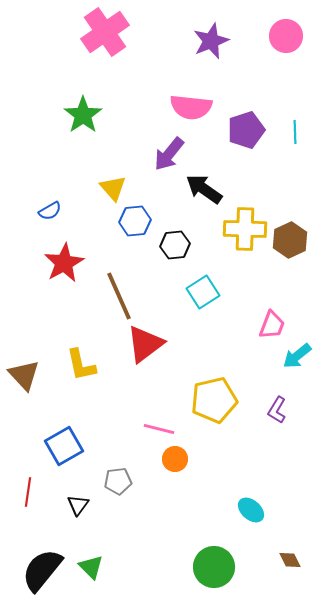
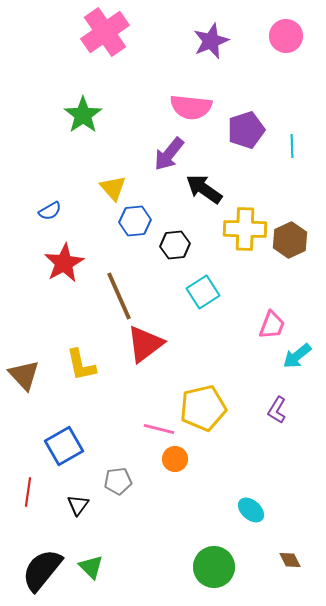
cyan line: moved 3 px left, 14 px down
yellow pentagon: moved 11 px left, 8 px down
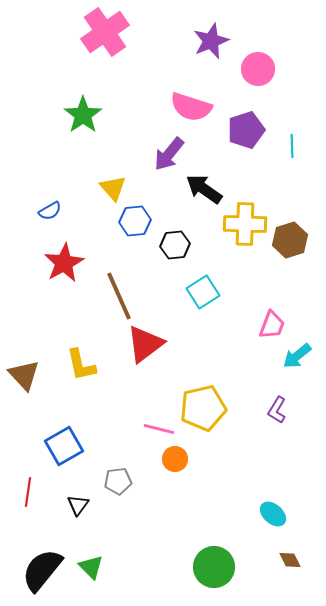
pink circle: moved 28 px left, 33 px down
pink semicircle: rotated 12 degrees clockwise
yellow cross: moved 5 px up
brown hexagon: rotated 8 degrees clockwise
cyan ellipse: moved 22 px right, 4 px down
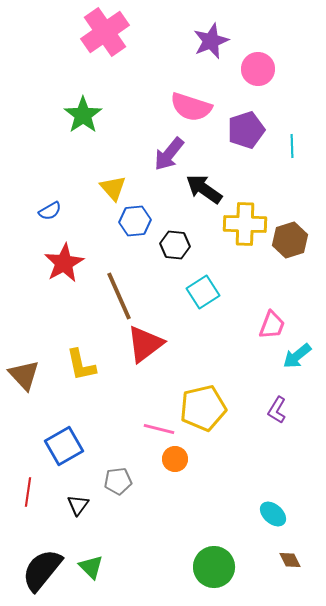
black hexagon: rotated 12 degrees clockwise
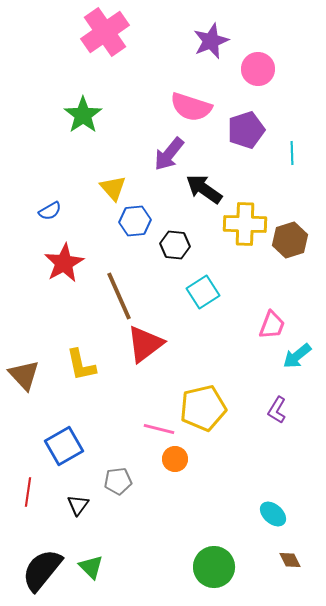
cyan line: moved 7 px down
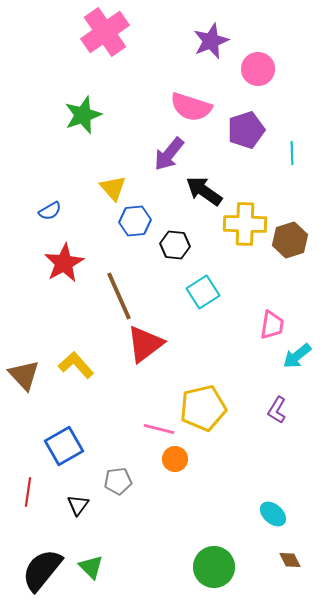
green star: rotated 15 degrees clockwise
black arrow: moved 2 px down
pink trapezoid: rotated 12 degrees counterclockwise
yellow L-shape: moved 5 px left; rotated 150 degrees clockwise
